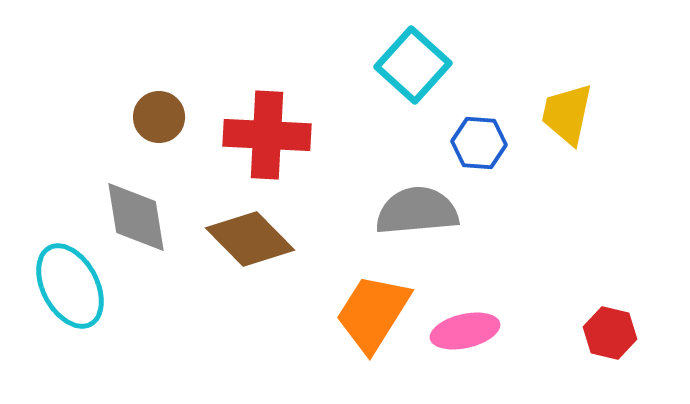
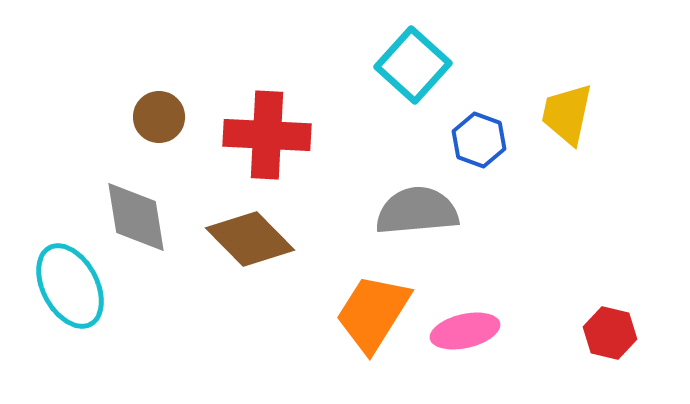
blue hexagon: moved 3 px up; rotated 16 degrees clockwise
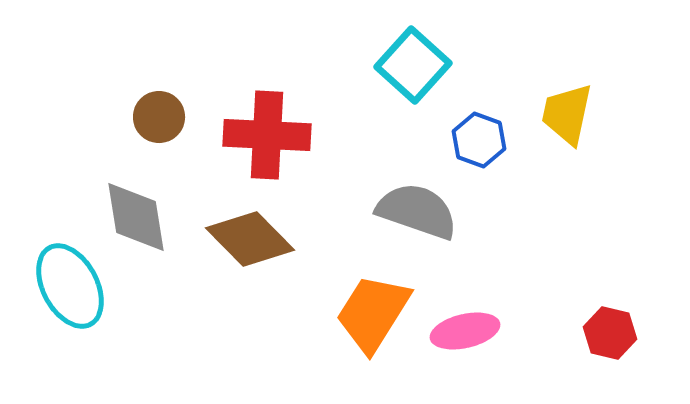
gray semicircle: rotated 24 degrees clockwise
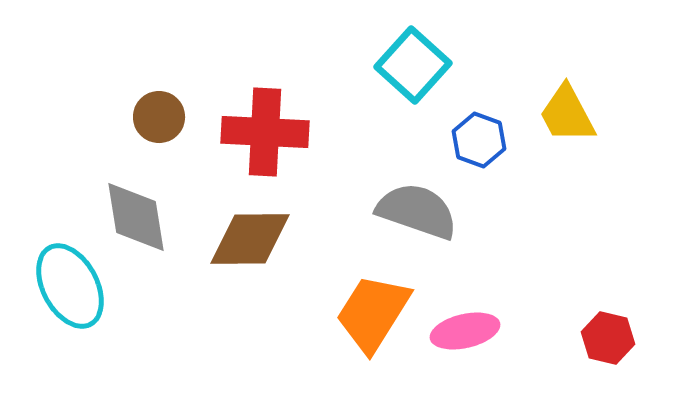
yellow trapezoid: rotated 40 degrees counterclockwise
red cross: moved 2 px left, 3 px up
brown diamond: rotated 46 degrees counterclockwise
red hexagon: moved 2 px left, 5 px down
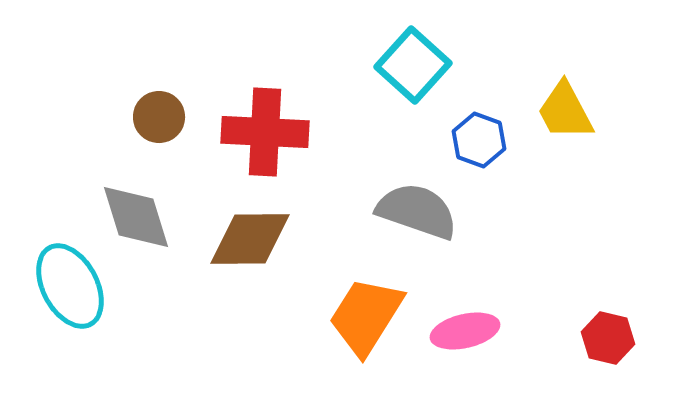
yellow trapezoid: moved 2 px left, 3 px up
gray diamond: rotated 8 degrees counterclockwise
orange trapezoid: moved 7 px left, 3 px down
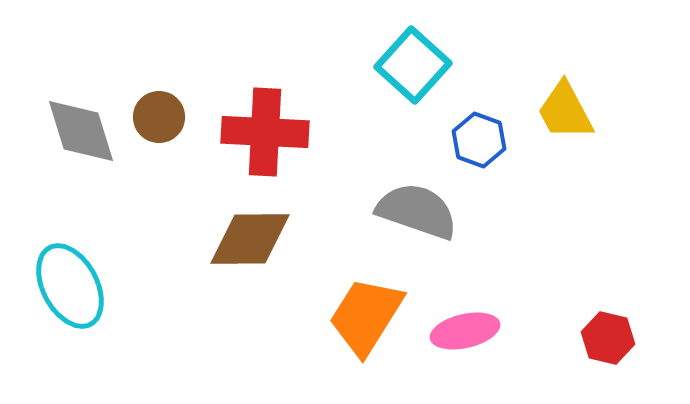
gray diamond: moved 55 px left, 86 px up
